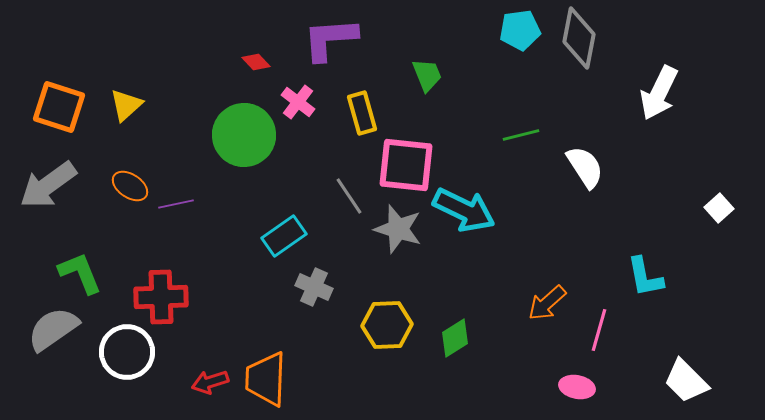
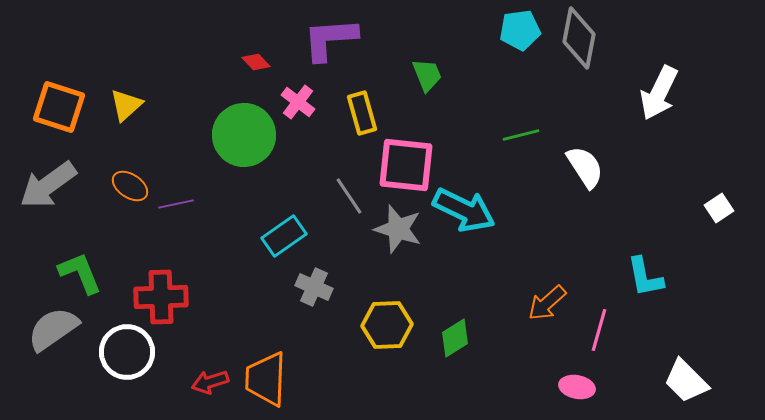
white square: rotated 8 degrees clockwise
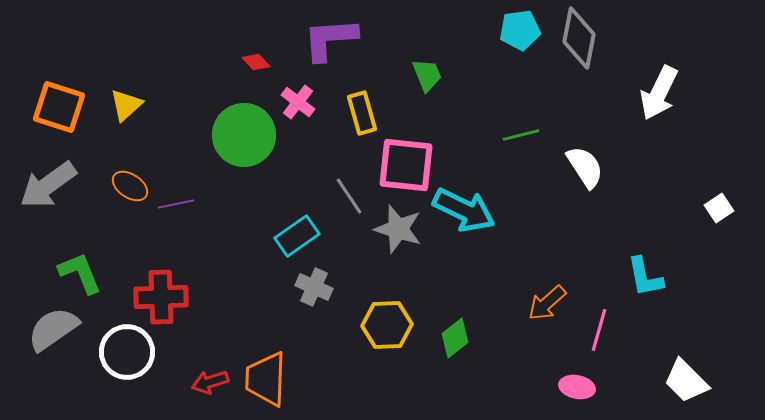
cyan rectangle: moved 13 px right
green diamond: rotated 6 degrees counterclockwise
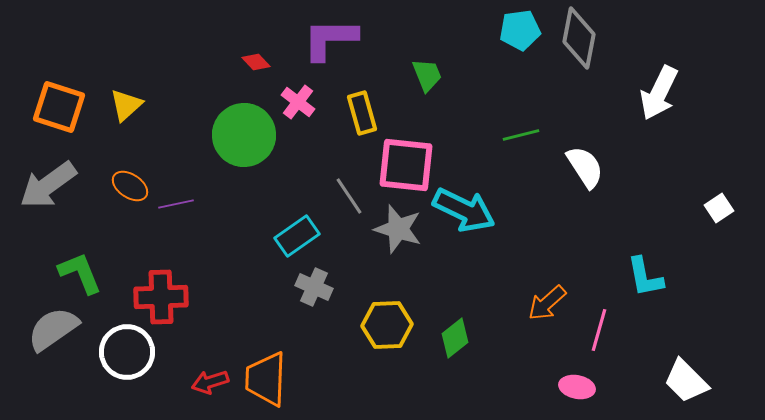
purple L-shape: rotated 4 degrees clockwise
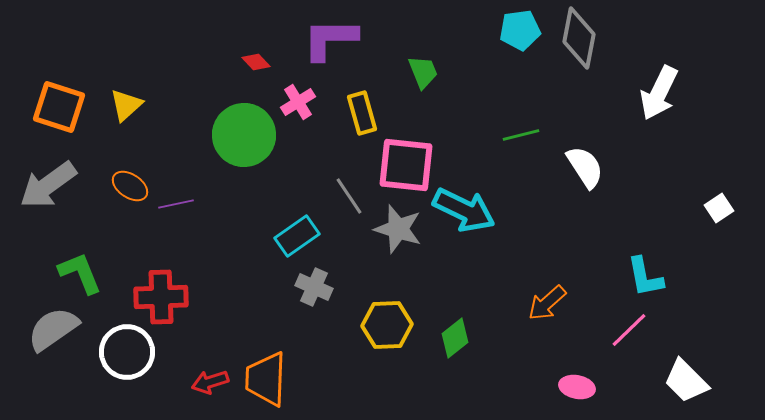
green trapezoid: moved 4 px left, 3 px up
pink cross: rotated 20 degrees clockwise
pink line: moved 30 px right; rotated 30 degrees clockwise
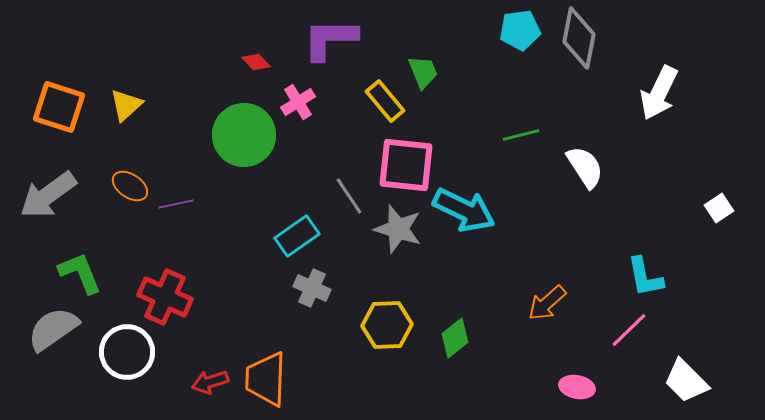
yellow rectangle: moved 23 px right, 12 px up; rotated 24 degrees counterclockwise
gray arrow: moved 10 px down
gray cross: moved 2 px left, 1 px down
red cross: moved 4 px right; rotated 26 degrees clockwise
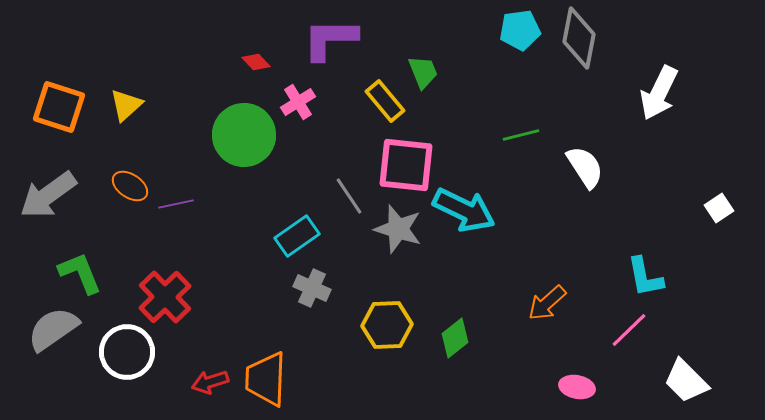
red cross: rotated 22 degrees clockwise
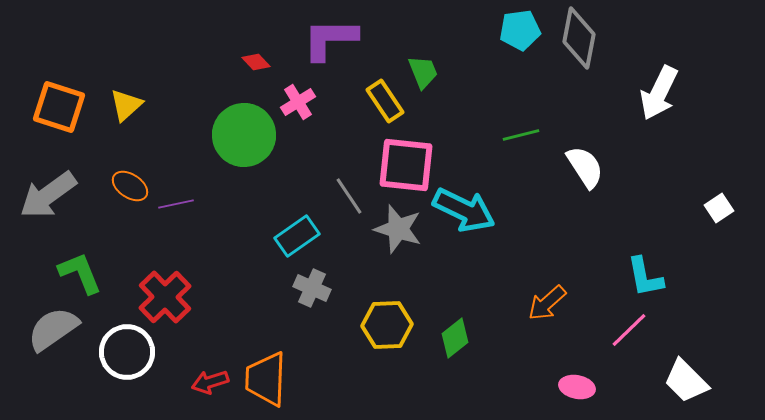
yellow rectangle: rotated 6 degrees clockwise
